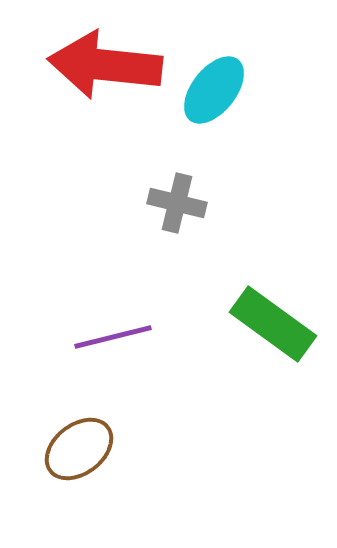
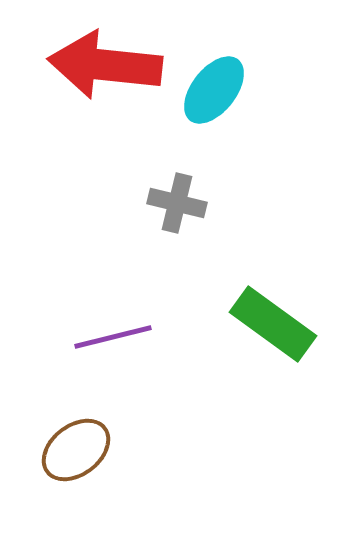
brown ellipse: moved 3 px left, 1 px down
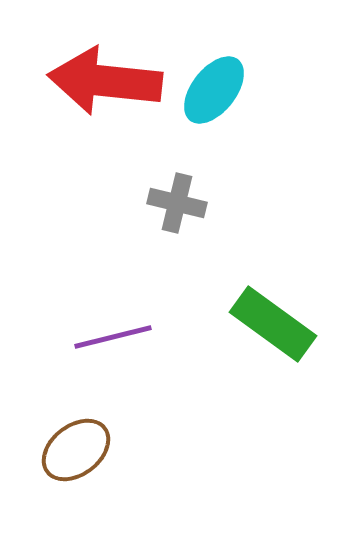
red arrow: moved 16 px down
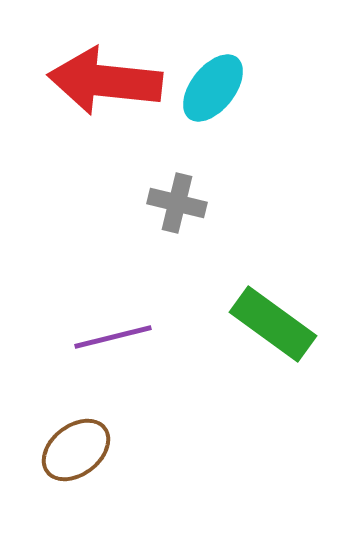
cyan ellipse: moved 1 px left, 2 px up
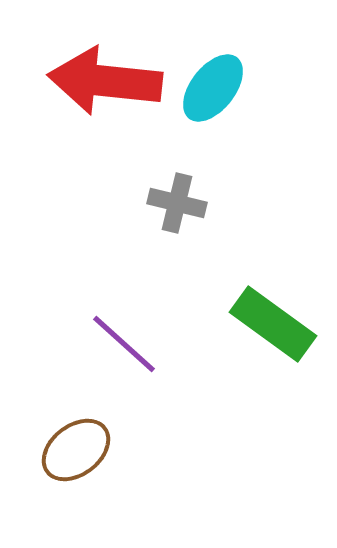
purple line: moved 11 px right, 7 px down; rotated 56 degrees clockwise
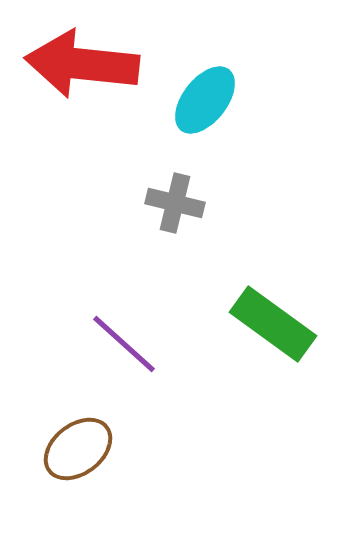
red arrow: moved 23 px left, 17 px up
cyan ellipse: moved 8 px left, 12 px down
gray cross: moved 2 px left
brown ellipse: moved 2 px right, 1 px up
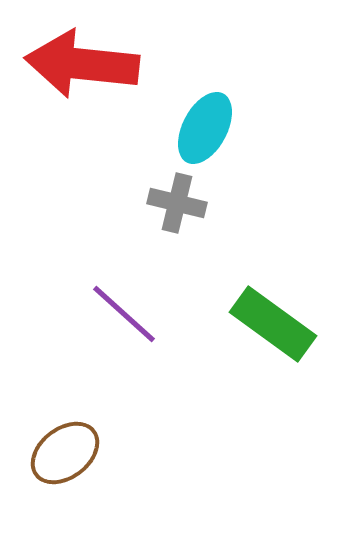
cyan ellipse: moved 28 px down; rotated 10 degrees counterclockwise
gray cross: moved 2 px right
purple line: moved 30 px up
brown ellipse: moved 13 px left, 4 px down
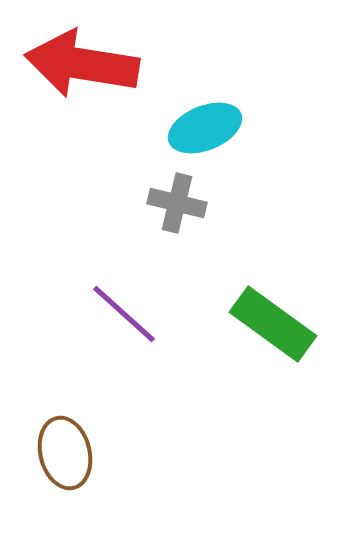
red arrow: rotated 3 degrees clockwise
cyan ellipse: rotated 40 degrees clockwise
brown ellipse: rotated 66 degrees counterclockwise
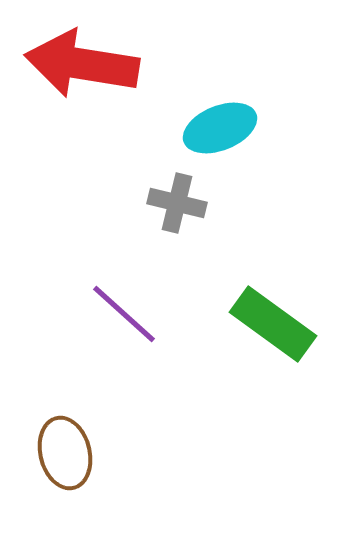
cyan ellipse: moved 15 px right
